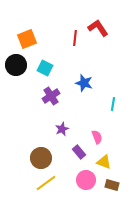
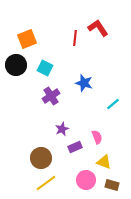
cyan line: rotated 40 degrees clockwise
purple rectangle: moved 4 px left, 5 px up; rotated 72 degrees counterclockwise
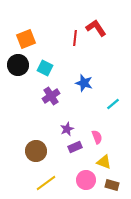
red L-shape: moved 2 px left
orange square: moved 1 px left
black circle: moved 2 px right
purple star: moved 5 px right
brown circle: moved 5 px left, 7 px up
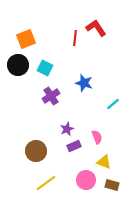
purple rectangle: moved 1 px left, 1 px up
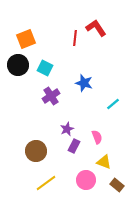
purple rectangle: rotated 40 degrees counterclockwise
brown rectangle: moved 5 px right; rotated 24 degrees clockwise
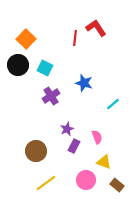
orange square: rotated 24 degrees counterclockwise
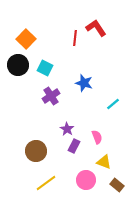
purple star: rotated 16 degrees counterclockwise
